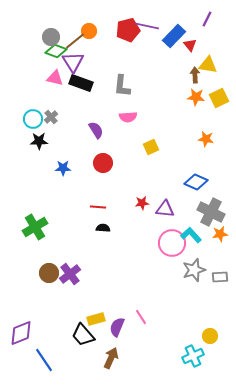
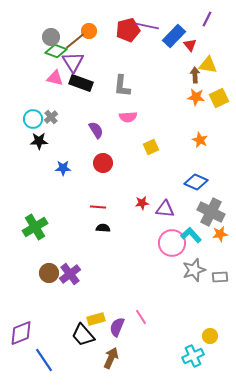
orange star at (206, 139): moved 6 px left, 1 px down; rotated 14 degrees clockwise
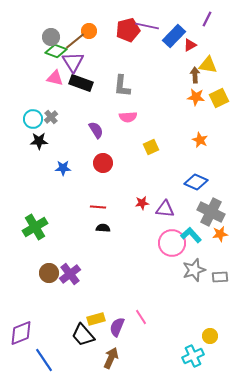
red triangle at (190, 45): rotated 40 degrees clockwise
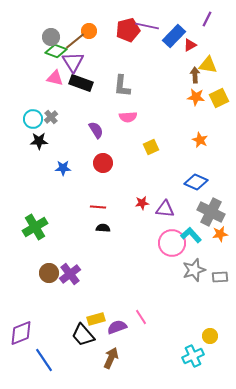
purple semicircle at (117, 327): rotated 48 degrees clockwise
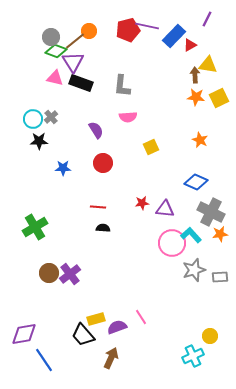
purple diamond at (21, 333): moved 3 px right, 1 px down; rotated 12 degrees clockwise
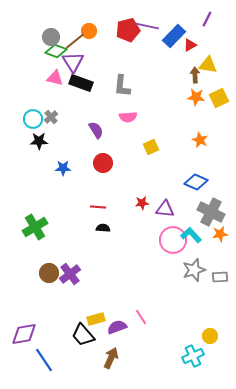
pink circle at (172, 243): moved 1 px right, 3 px up
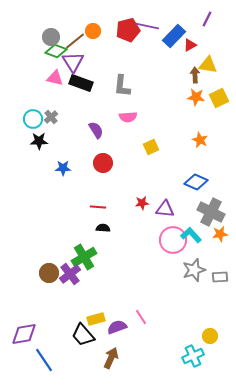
orange circle at (89, 31): moved 4 px right
green cross at (35, 227): moved 49 px right, 30 px down
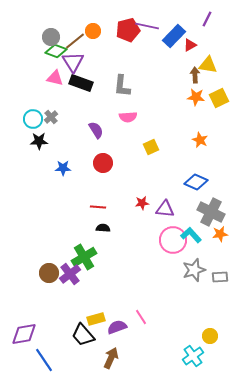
cyan cross at (193, 356): rotated 10 degrees counterclockwise
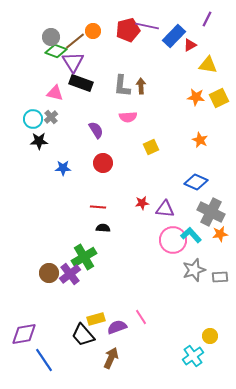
brown arrow at (195, 75): moved 54 px left, 11 px down
pink triangle at (55, 78): moved 15 px down
